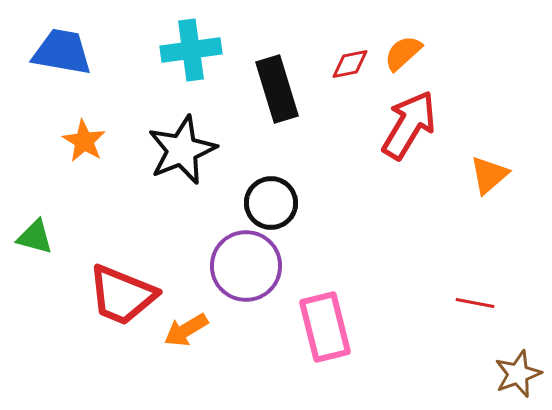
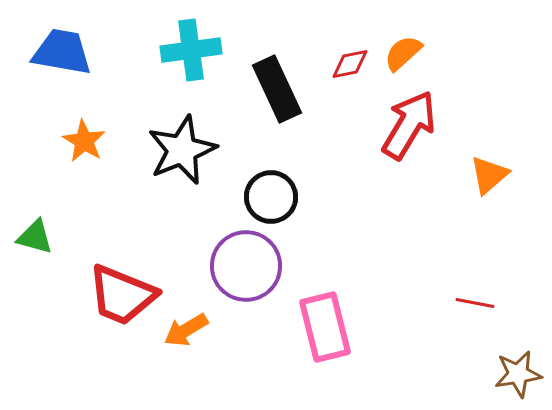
black rectangle: rotated 8 degrees counterclockwise
black circle: moved 6 px up
brown star: rotated 12 degrees clockwise
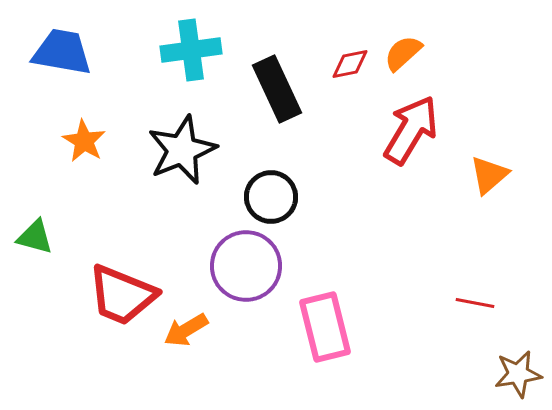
red arrow: moved 2 px right, 5 px down
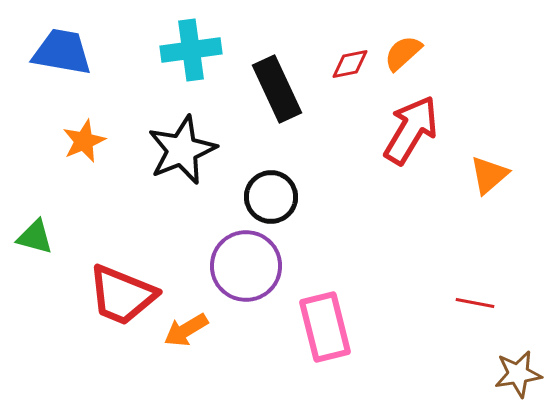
orange star: rotated 18 degrees clockwise
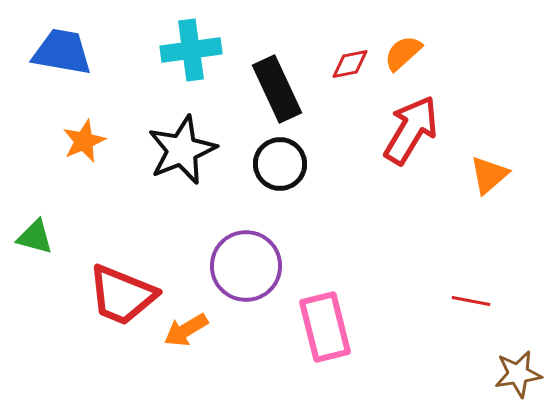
black circle: moved 9 px right, 33 px up
red line: moved 4 px left, 2 px up
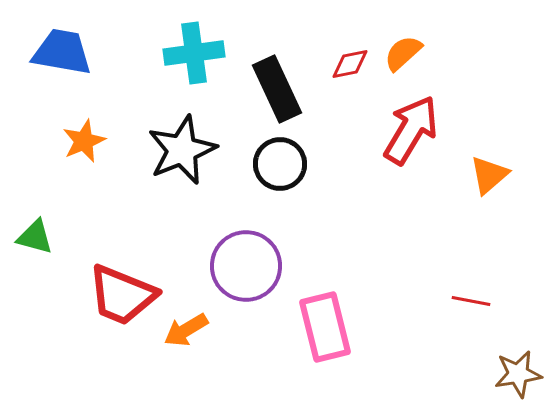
cyan cross: moved 3 px right, 3 px down
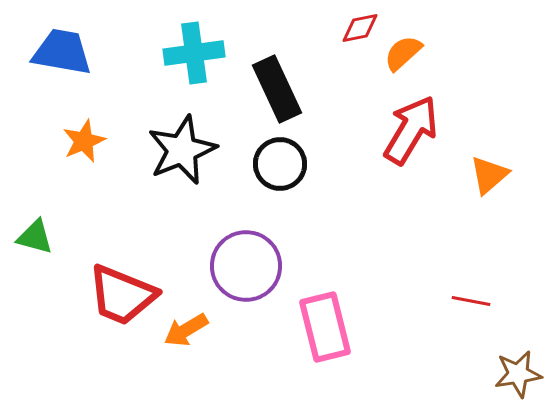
red diamond: moved 10 px right, 36 px up
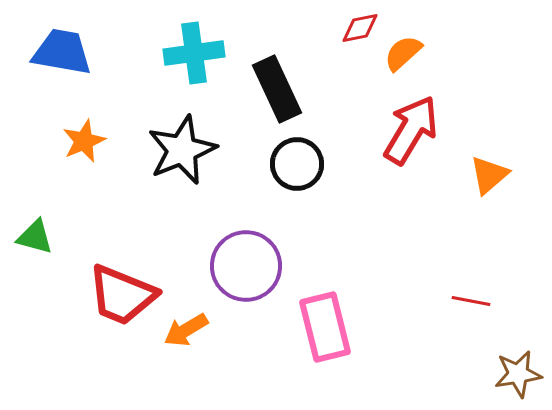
black circle: moved 17 px right
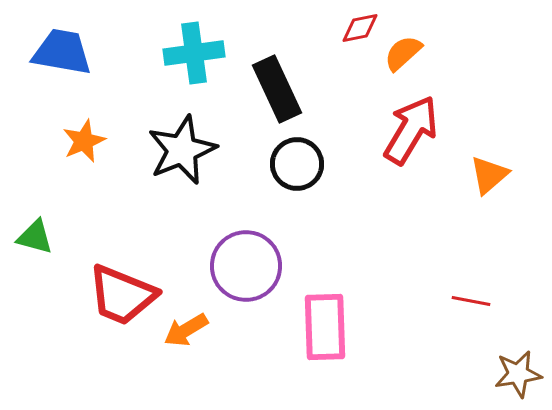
pink rectangle: rotated 12 degrees clockwise
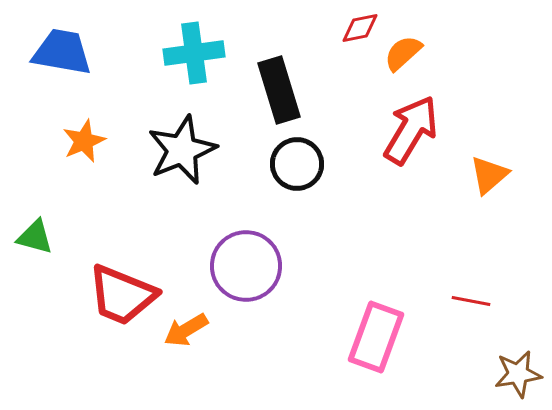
black rectangle: moved 2 px right, 1 px down; rotated 8 degrees clockwise
pink rectangle: moved 51 px right, 10 px down; rotated 22 degrees clockwise
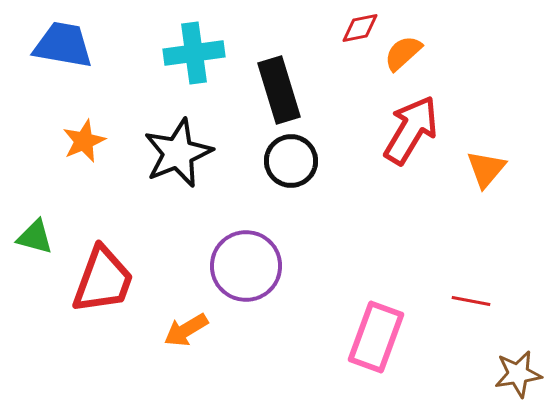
blue trapezoid: moved 1 px right, 7 px up
black star: moved 4 px left, 3 px down
black circle: moved 6 px left, 3 px up
orange triangle: moved 3 px left, 6 px up; rotated 9 degrees counterclockwise
red trapezoid: moved 19 px left, 15 px up; rotated 92 degrees counterclockwise
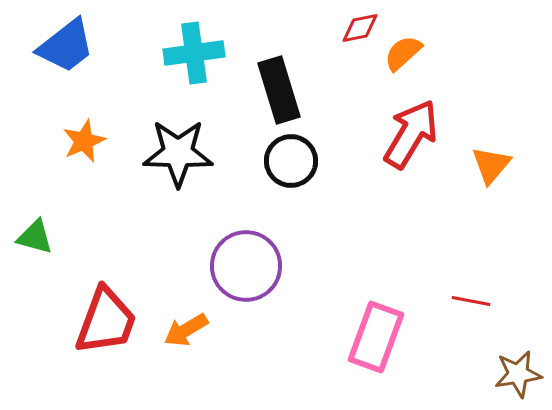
blue trapezoid: moved 3 px right, 1 px down; rotated 132 degrees clockwise
red arrow: moved 4 px down
black star: rotated 24 degrees clockwise
orange triangle: moved 5 px right, 4 px up
red trapezoid: moved 3 px right, 41 px down
